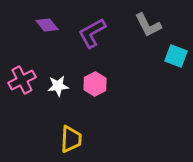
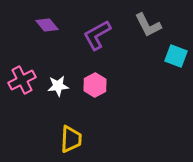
purple L-shape: moved 5 px right, 2 px down
pink hexagon: moved 1 px down
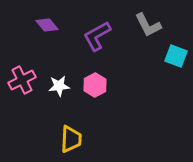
purple L-shape: moved 1 px down
white star: moved 1 px right
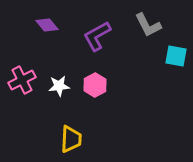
cyan square: rotated 10 degrees counterclockwise
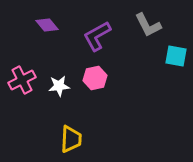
pink hexagon: moved 7 px up; rotated 15 degrees clockwise
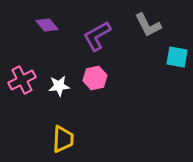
cyan square: moved 1 px right, 1 px down
yellow trapezoid: moved 8 px left
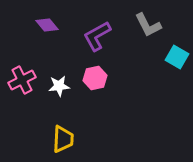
cyan square: rotated 20 degrees clockwise
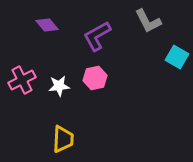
gray L-shape: moved 4 px up
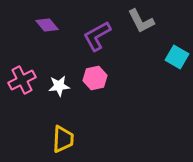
gray L-shape: moved 7 px left
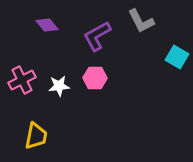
pink hexagon: rotated 15 degrees clockwise
yellow trapezoid: moved 27 px left, 3 px up; rotated 8 degrees clockwise
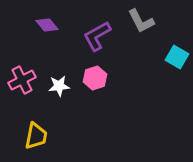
pink hexagon: rotated 20 degrees counterclockwise
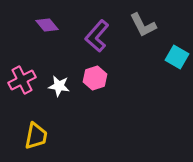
gray L-shape: moved 2 px right, 4 px down
purple L-shape: rotated 20 degrees counterclockwise
white star: rotated 15 degrees clockwise
